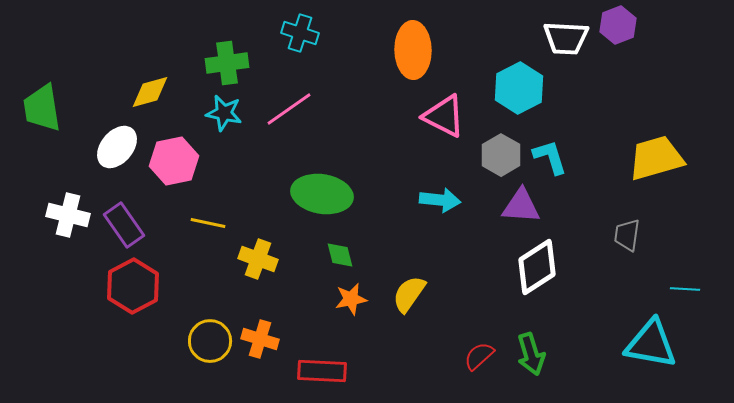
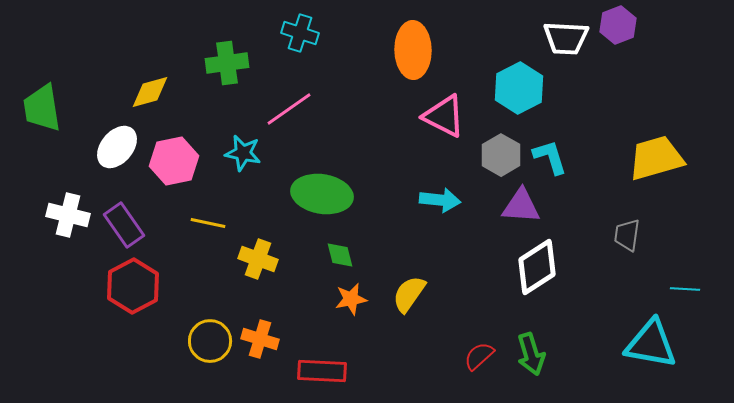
cyan star: moved 19 px right, 40 px down
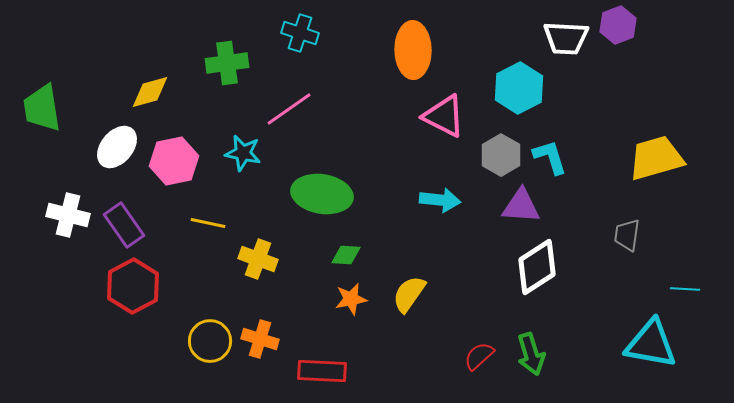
green diamond: moved 6 px right; rotated 72 degrees counterclockwise
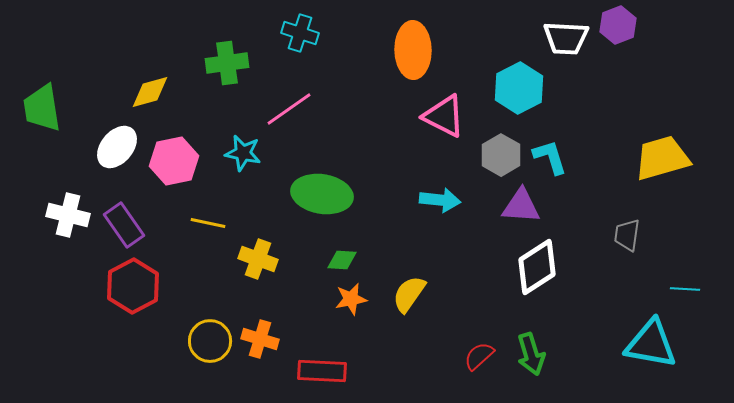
yellow trapezoid: moved 6 px right
green diamond: moved 4 px left, 5 px down
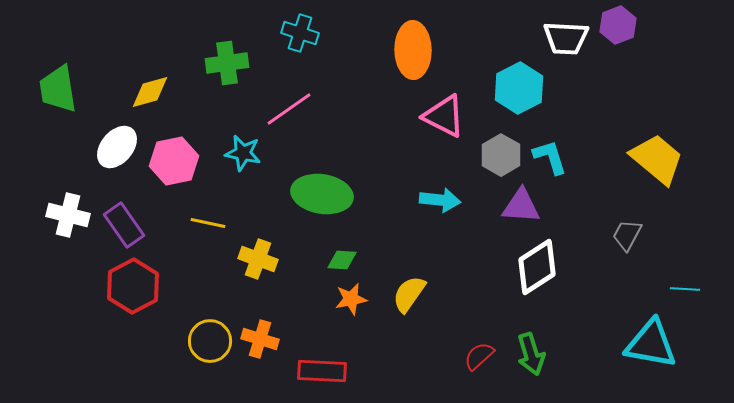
green trapezoid: moved 16 px right, 19 px up
yellow trapezoid: moved 5 px left, 1 px down; rotated 56 degrees clockwise
gray trapezoid: rotated 20 degrees clockwise
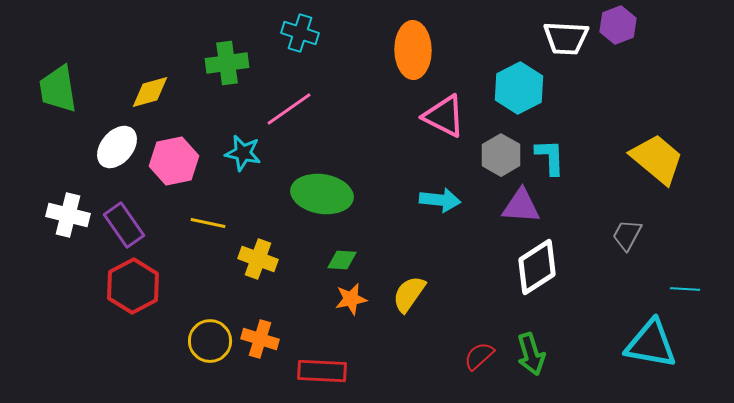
cyan L-shape: rotated 15 degrees clockwise
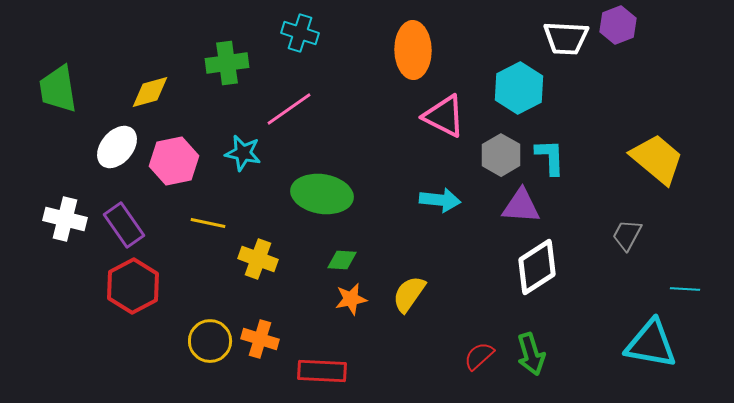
white cross: moved 3 px left, 4 px down
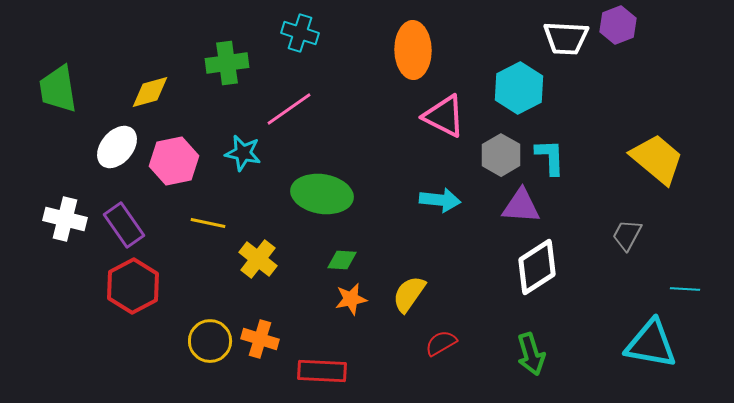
yellow cross: rotated 18 degrees clockwise
red semicircle: moved 38 px left, 13 px up; rotated 12 degrees clockwise
